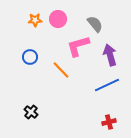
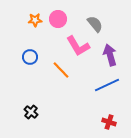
pink L-shape: rotated 105 degrees counterclockwise
red cross: rotated 32 degrees clockwise
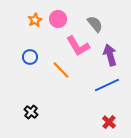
orange star: rotated 24 degrees counterclockwise
red cross: rotated 24 degrees clockwise
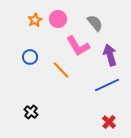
gray semicircle: moved 1 px up
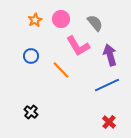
pink circle: moved 3 px right
blue circle: moved 1 px right, 1 px up
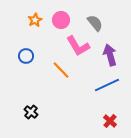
pink circle: moved 1 px down
blue circle: moved 5 px left
red cross: moved 1 px right, 1 px up
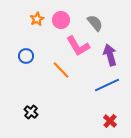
orange star: moved 2 px right, 1 px up
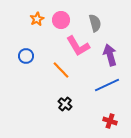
gray semicircle: rotated 24 degrees clockwise
black cross: moved 34 px right, 8 px up
red cross: rotated 24 degrees counterclockwise
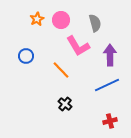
purple arrow: rotated 15 degrees clockwise
red cross: rotated 32 degrees counterclockwise
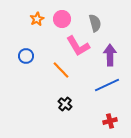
pink circle: moved 1 px right, 1 px up
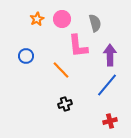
pink L-shape: rotated 25 degrees clockwise
blue line: rotated 25 degrees counterclockwise
black cross: rotated 32 degrees clockwise
